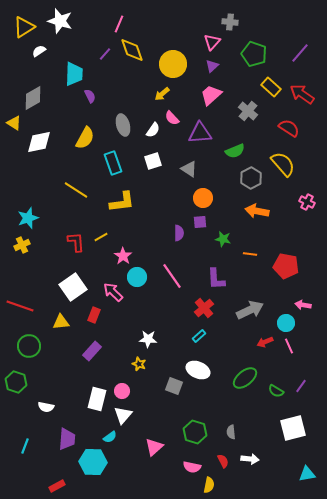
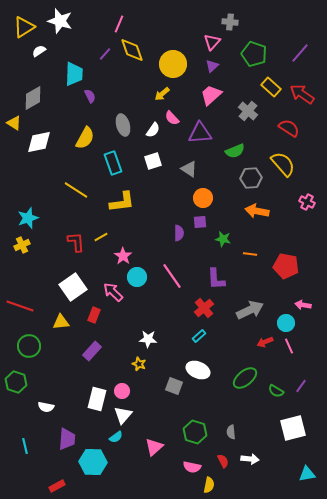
gray hexagon at (251, 178): rotated 25 degrees clockwise
cyan semicircle at (110, 437): moved 6 px right
cyan line at (25, 446): rotated 35 degrees counterclockwise
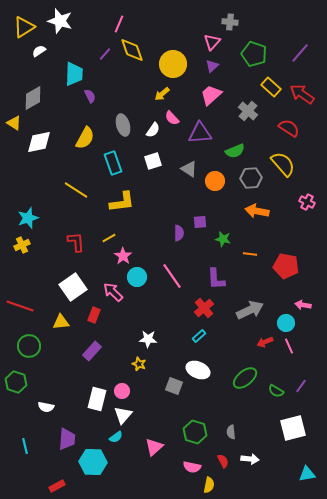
orange circle at (203, 198): moved 12 px right, 17 px up
yellow line at (101, 237): moved 8 px right, 1 px down
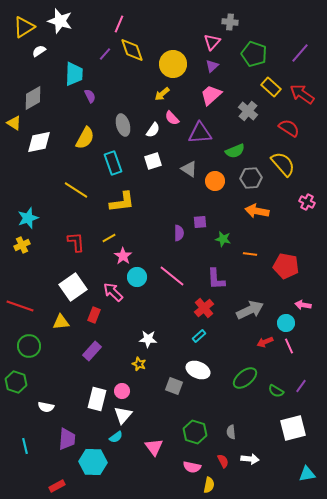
pink line at (172, 276): rotated 16 degrees counterclockwise
pink triangle at (154, 447): rotated 24 degrees counterclockwise
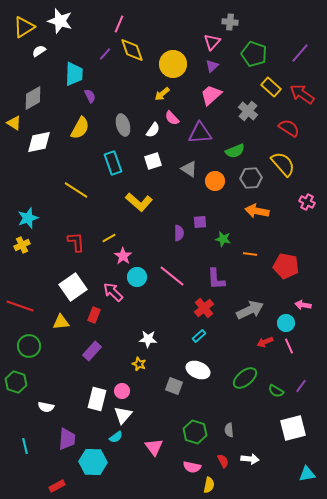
yellow semicircle at (85, 138): moved 5 px left, 10 px up
yellow L-shape at (122, 202): moved 17 px right; rotated 48 degrees clockwise
gray semicircle at (231, 432): moved 2 px left, 2 px up
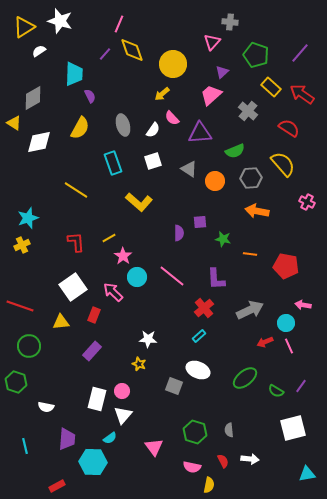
green pentagon at (254, 54): moved 2 px right, 1 px down
purple triangle at (212, 66): moved 10 px right, 6 px down
cyan semicircle at (116, 437): moved 6 px left, 1 px down
